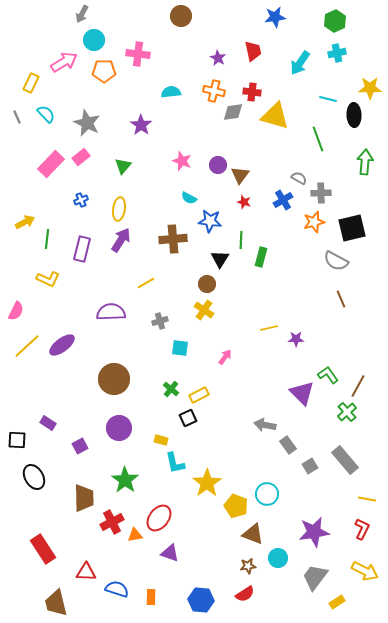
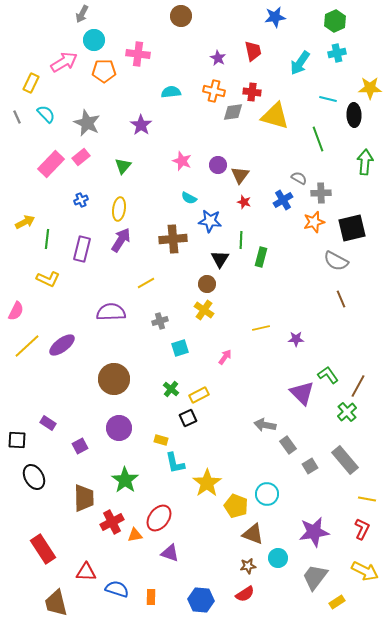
yellow line at (269, 328): moved 8 px left
cyan square at (180, 348): rotated 24 degrees counterclockwise
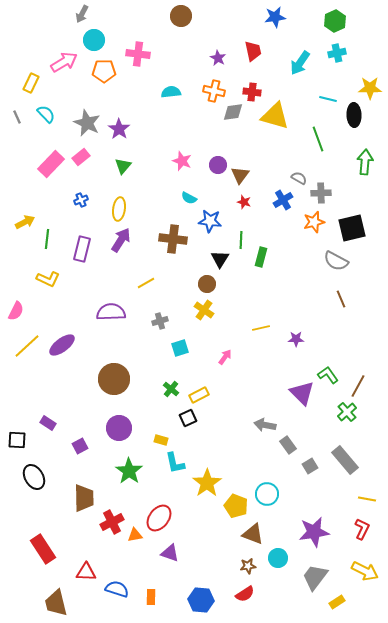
purple star at (141, 125): moved 22 px left, 4 px down
brown cross at (173, 239): rotated 12 degrees clockwise
green star at (125, 480): moved 4 px right, 9 px up
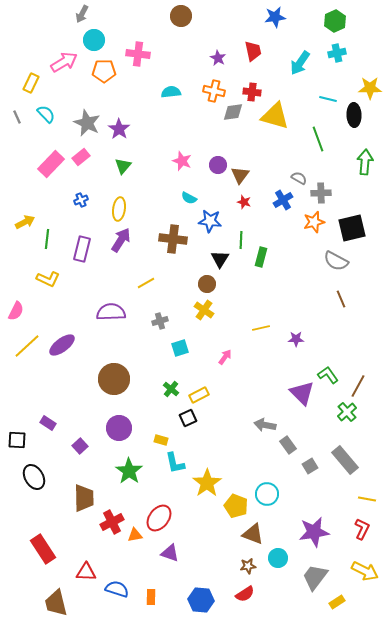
purple square at (80, 446): rotated 14 degrees counterclockwise
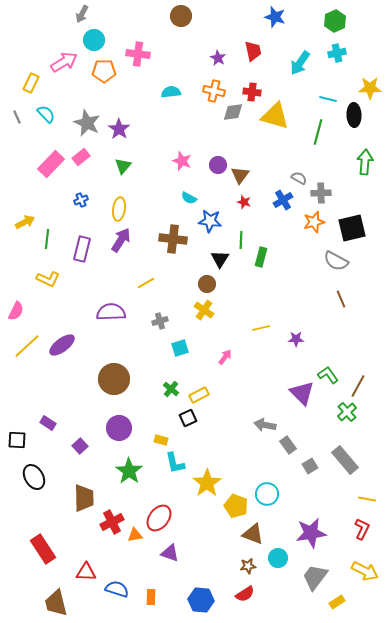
blue star at (275, 17): rotated 25 degrees clockwise
green line at (318, 139): moved 7 px up; rotated 35 degrees clockwise
purple star at (314, 532): moved 3 px left, 1 px down
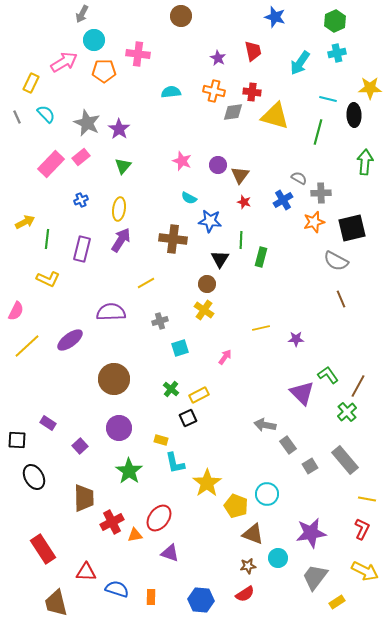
purple ellipse at (62, 345): moved 8 px right, 5 px up
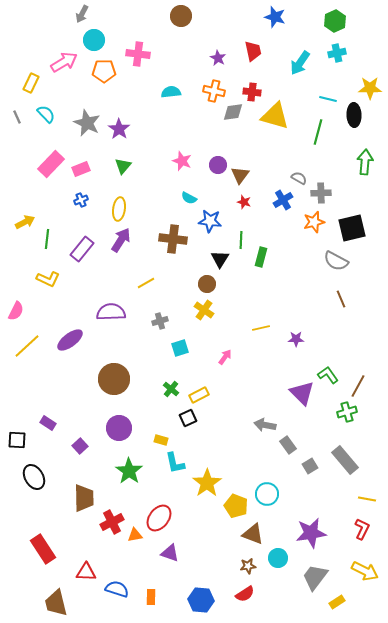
pink rectangle at (81, 157): moved 12 px down; rotated 18 degrees clockwise
purple rectangle at (82, 249): rotated 25 degrees clockwise
green cross at (347, 412): rotated 24 degrees clockwise
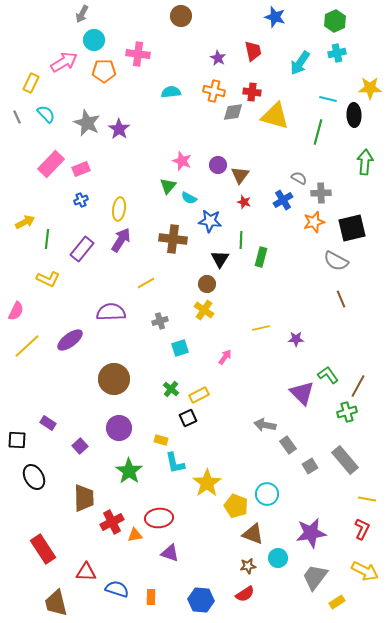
green triangle at (123, 166): moved 45 px right, 20 px down
red ellipse at (159, 518): rotated 48 degrees clockwise
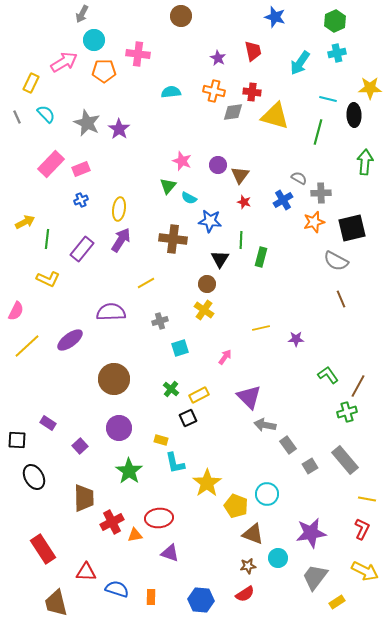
purple triangle at (302, 393): moved 53 px left, 4 px down
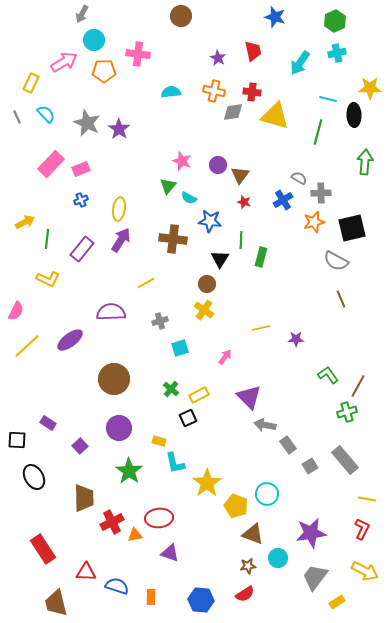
yellow rectangle at (161, 440): moved 2 px left, 1 px down
blue semicircle at (117, 589): moved 3 px up
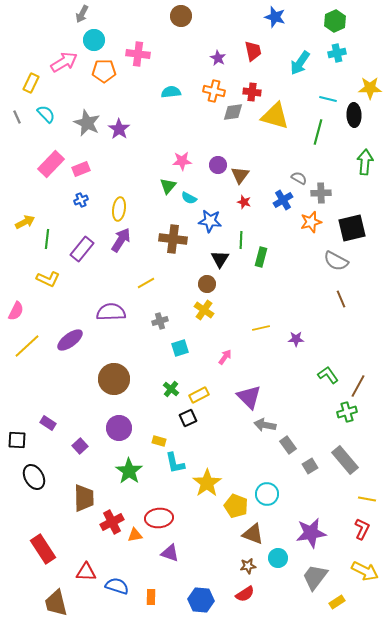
pink star at (182, 161): rotated 24 degrees counterclockwise
orange star at (314, 222): moved 3 px left
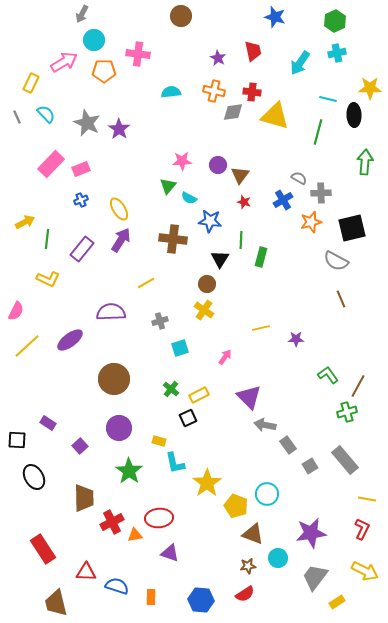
yellow ellipse at (119, 209): rotated 40 degrees counterclockwise
